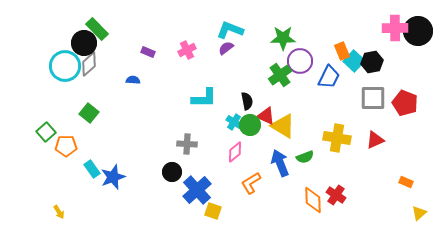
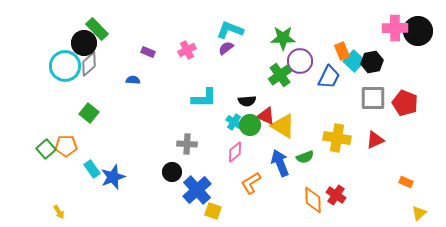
black semicircle at (247, 101): rotated 96 degrees clockwise
green square at (46, 132): moved 17 px down
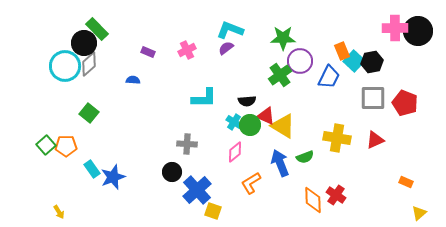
green square at (46, 149): moved 4 px up
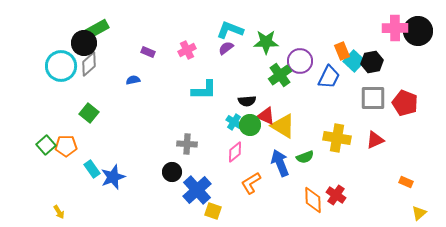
green rectangle at (97, 29): rotated 75 degrees counterclockwise
green star at (283, 38): moved 17 px left, 4 px down
cyan circle at (65, 66): moved 4 px left
blue semicircle at (133, 80): rotated 16 degrees counterclockwise
cyan L-shape at (204, 98): moved 8 px up
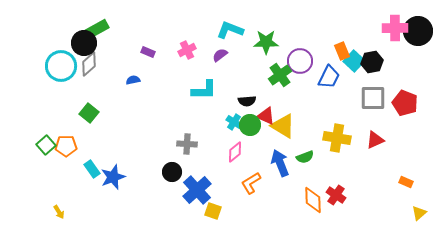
purple semicircle at (226, 48): moved 6 px left, 7 px down
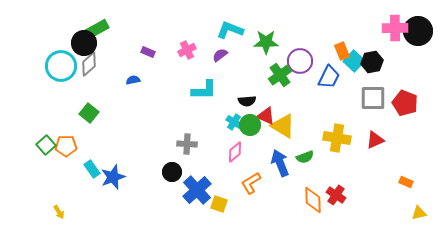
yellow square at (213, 211): moved 6 px right, 7 px up
yellow triangle at (419, 213): rotated 28 degrees clockwise
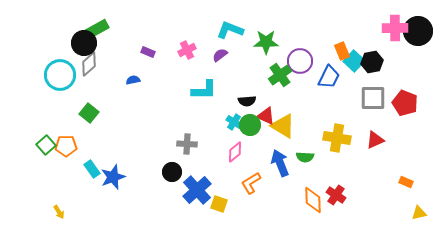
cyan circle at (61, 66): moved 1 px left, 9 px down
green semicircle at (305, 157): rotated 24 degrees clockwise
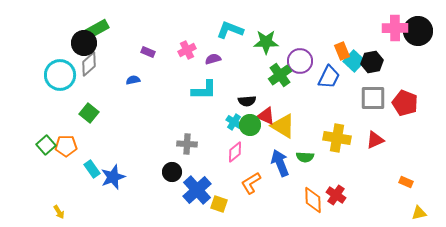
purple semicircle at (220, 55): moved 7 px left, 4 px down; rotated 21 degrees clockwise
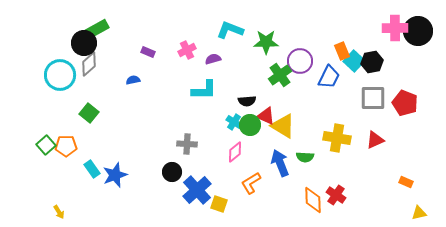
blue star at (113, 177): moved 2 px right, 2 px up
